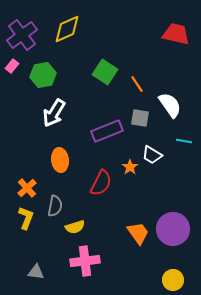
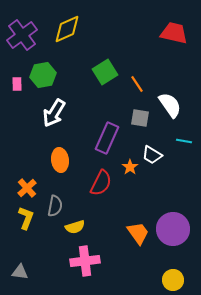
red trapezoid: moved 2 px left, 1 px up
pink rectangle: moved 5 px right, 18 px down; rotated 40 degrees counterclockwise
green square: rotated 25 degrees clockwise
purple rectangle: moved 7 px down; rotated 44 degrees counterclockwise
gray triangle: moved 16 px left
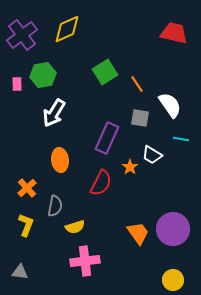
cyan line: moved 3 px left, 2 px up
yellow L-shape: moved 7 px down
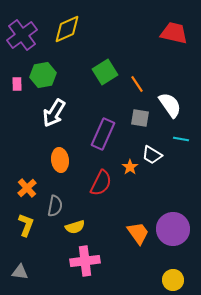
purple rectangle: moved 4 px left, 4 px up
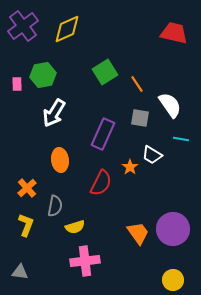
purple cross: moved 1 px right, 9 px up
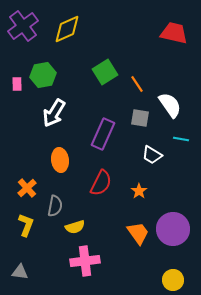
orange star: moved 9 px right, 24 px down
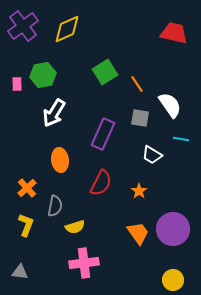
pink cross: moved 1 px left, 2 px down
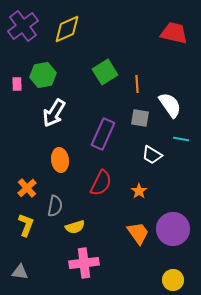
orange line: rotated 30 degrees clockwise
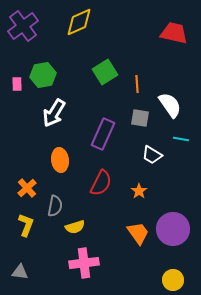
yellow diamond: moved 12 px right, 7 px up
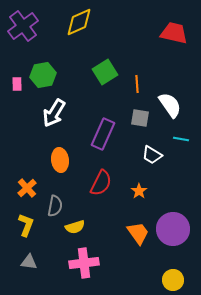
gray triangle: moved 9 px right, 10 px up
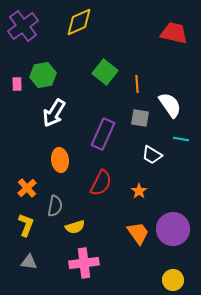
green square: rotated 20 degrees counterclockwise
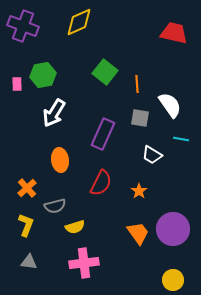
purple cross: rotated 32 degrees counterclockwise
gray semicircle: rotated 65 degrees clockwise
